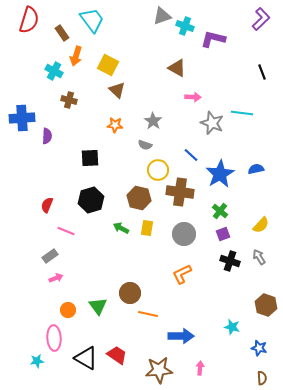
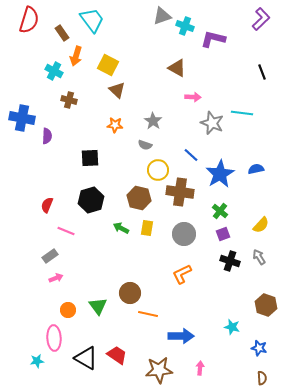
blue cross at (22, 118): rotated 15 degrees clockwise
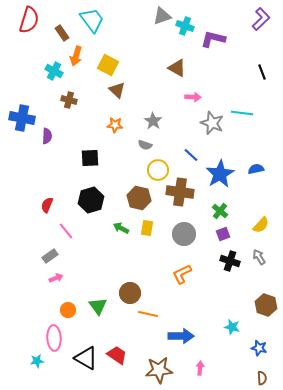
pink line at (66, 231): rotated 30 degrees clockwise
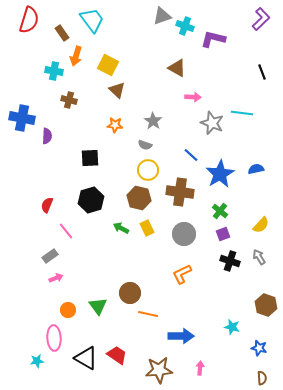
cyan cross at (54, 71): rotated 18 degrees counterclockwise
yellow circle at (158, 170): moved 10 px left
yellow rectangle at (147, 228): rotated 35 degrees counterclockwise
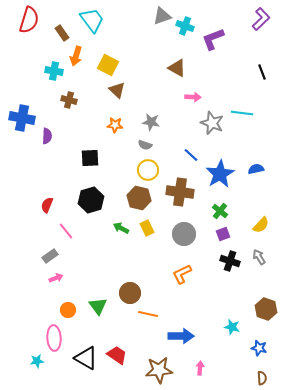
purple L-shape at (213, 39): rotated 35 degrees counterclockwise
gray star at (153, 121): moved 2 px left, 1 px down; rotated 24 degrees counterclockwise
brown hexagon at (266, 305): moved 4 px down
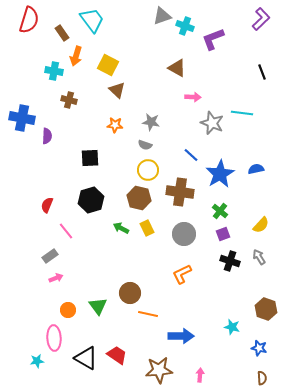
pink arrow at (200, 368): moved 7 px down
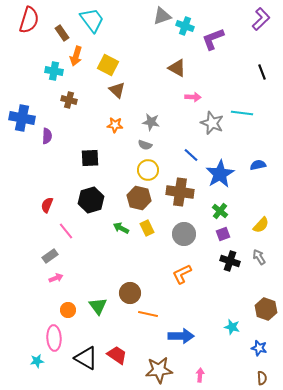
blue semicircle at (256, 169): moved 2 px right, 4 px up
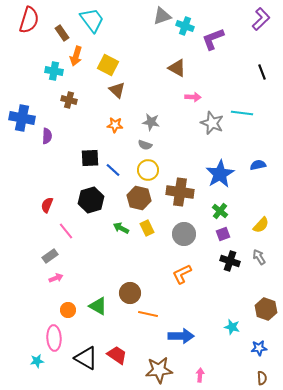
blue line at (191, 155): moved 78 px left, 15 px down
green triangle at (98, 306): rotated 24 degrees counterclockwise
blue star at (259, 348): rotated 21 degrees counterclockwise
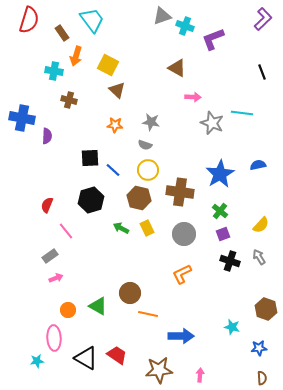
purple L-shape at (261, 19): moved 2 px right
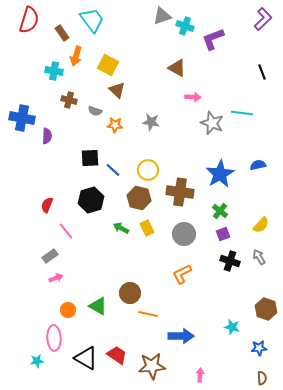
gray semicircle at (145, 145): moved 50 px left, 34 px up
brown star at (159, 370): moved 7 px left, 4 px up
